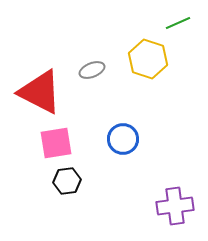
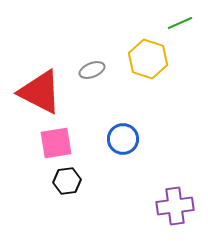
green line: moved 2 px right
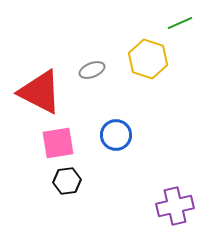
blue circle: moved 7 px left, 4 px up
pink square: moved 2 px right
purple cross: rotated 6 degrees counterclockwise
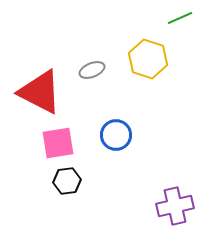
green line: moved 5 px up
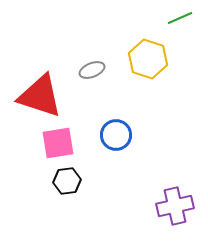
red triangle: moved 4 px down; rotated 9 degrees counterclockwise
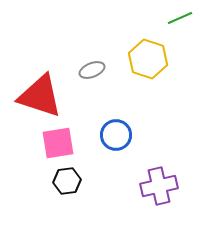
purple cross: moved 16 px left, 20 px up
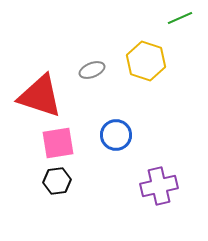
yellow hexagon: moved 2 px left, 2 px down
black hexagon: moved 10 px left
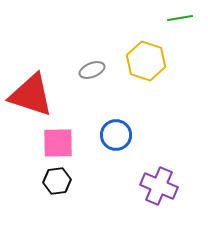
green line: rotated 15 degrees clockwise
red triangle: moved 9 px left, 1 px up
pink square: rotated 8 degrees clockwise
purple cross: rotated 36 degrees clockwise
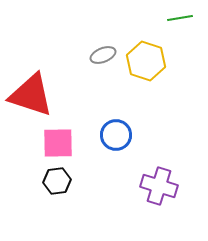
gray ellipse: moved 11 px right, 15 px up
purple cross: rotated 6 degrees counterclockwise
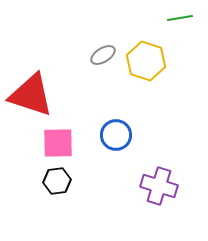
gray ellipse: rotated 10 degrees counterclockwise
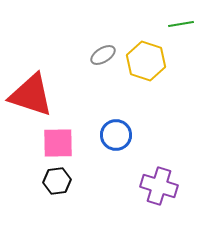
green line: moved 1 px right, 6 px down
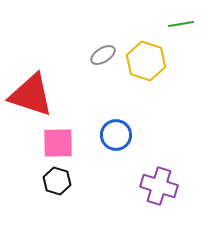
black hexagon: rotated 24 degrees clockwise
